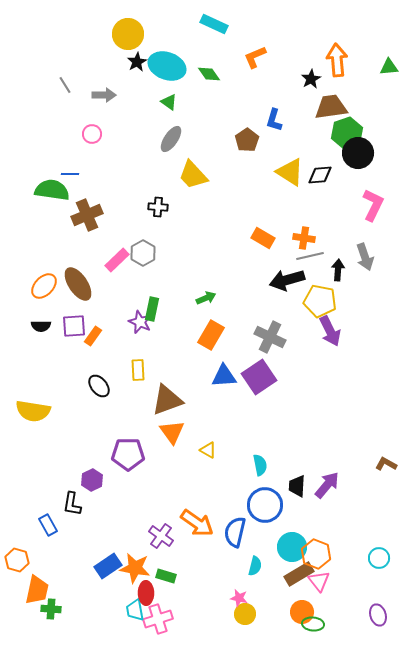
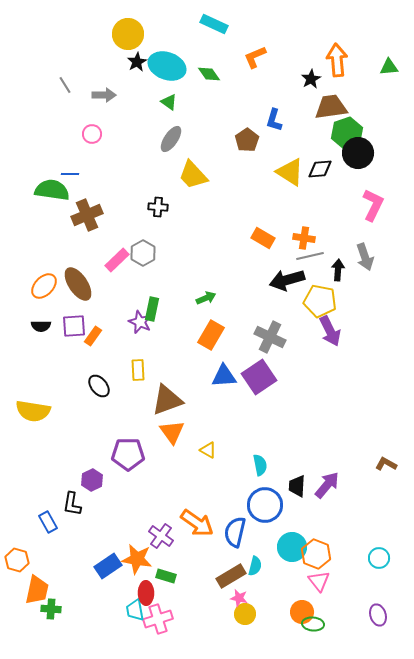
black diamond at (320, 175): moved 6 px up
blue rectangle at (48, 525): moved 3 px up
orange star at (135, 568): moved 2 px right, 9 px up
brown rectangle at (299, 574): moved 68 px left, 2 px down
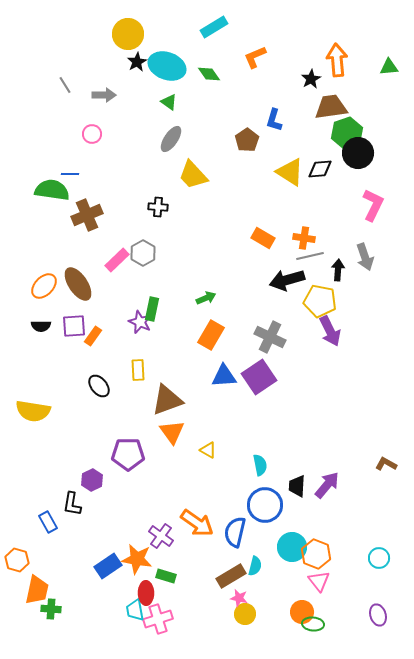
cyan rectangle at (214, 24): moved 3 px down; rotated 56 degrees counterclockwise
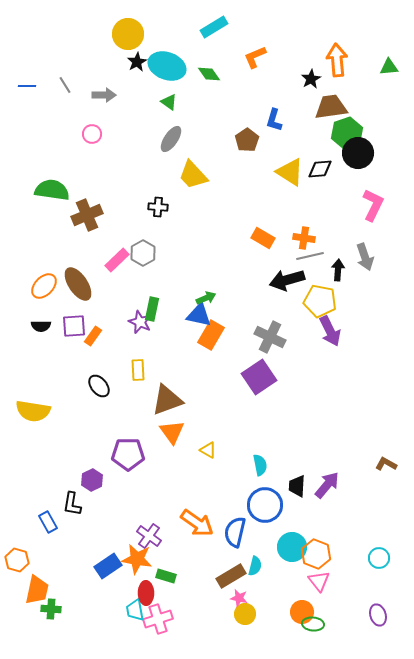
blue line at (70, 174): moved 43 px left, 88 px up
blue triangle at (224, 376): moved 25 px left, 61 px up; rotated 16 degrees clockwise
purple cross at (161, 536): moved 12 px left
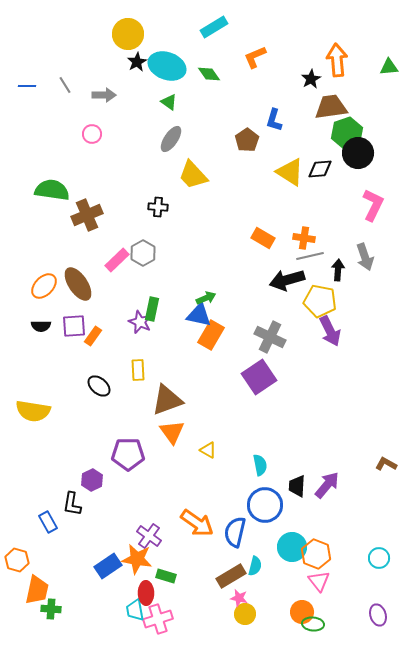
black ellipse at (99, 386): rotated 10 degrees counterclockwise
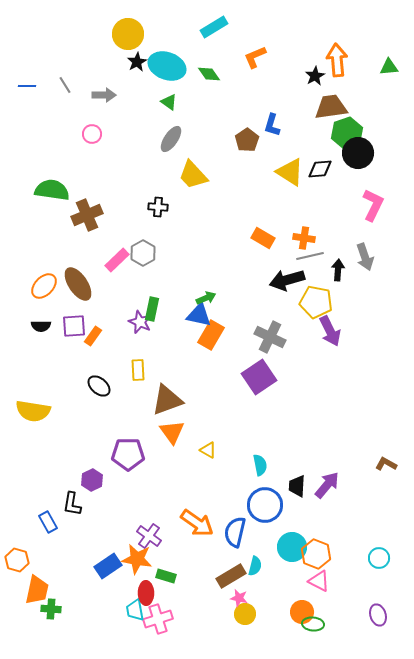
black star at (311, 79): moved 4 px right, 3 px up
blue L-shape at (274, 120): moved 2 px left, 5 px down
yellow pentagon at (320, 301): moved 4 px left, 1 px down
pink triangle at (319, 581): rotated 25 degrees counterclockwise
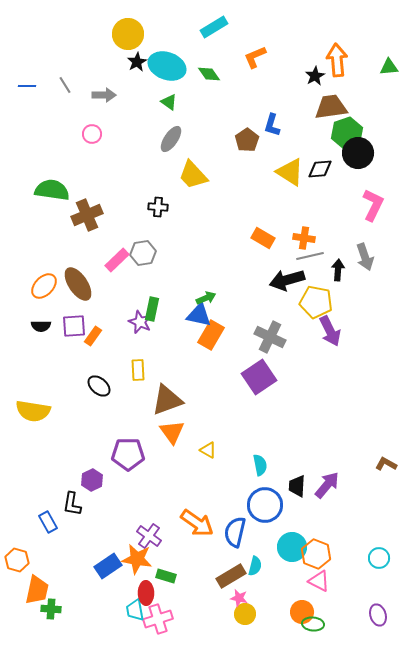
gray hexagon at (143, 253): rotated 20 degrees clockwise
